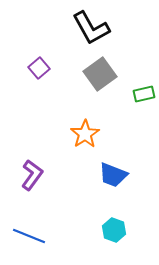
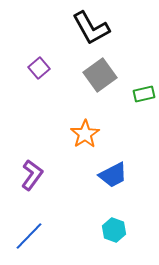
gray square: moved 1 px down
blue trapezoid: rotated 48 degrees counterclockwise
blue line: rotated 68 degrees counterclockwise
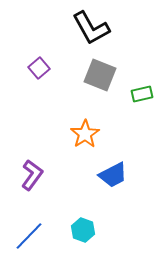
gray square: rotated 32 degrees counterclockwise
green rectangle: moved 2 px left
cyan hexagon: moved 31 px left
